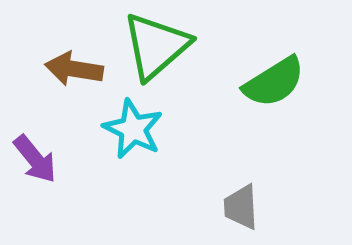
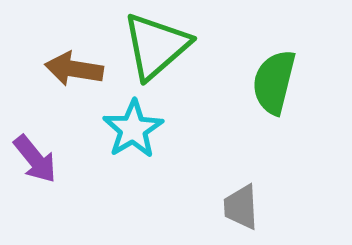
green semicircle: rotated 136 degrees clockwise
cyan star: rotated 14 degrees clockwise
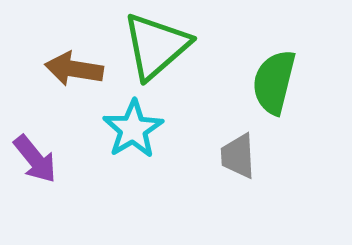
gray trapezoid: moved 3 px left, 51 px up
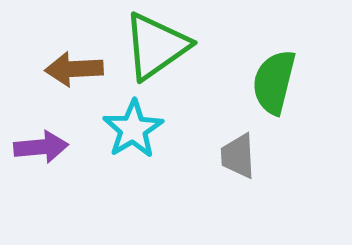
green triangle: rotated 6 degrees clockwise
brown arrow: rotated 12 degrees counterclockwise
purple arrow: moved 6 px right, 12 px up; rotated 56 degrees counterclockwise
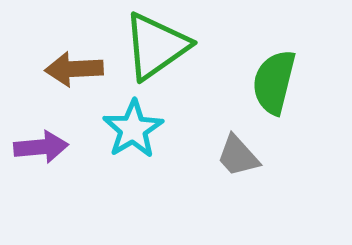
gray trapezoid: rotated 39 degrees counterclockwise
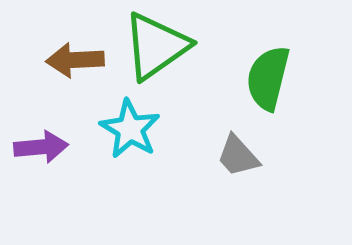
brown arrow: moved 1 px right, 9 px up
green semicircle: moved 6 px left, 4 px up
cyan star: moved 3 px left; rotated 10 degrees counterclockwise
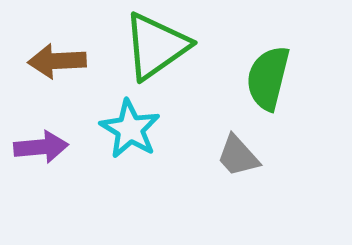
brown arrow: moved 18 px left, 1 px down
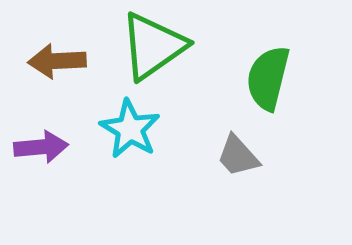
green triangle: moved 3 px left
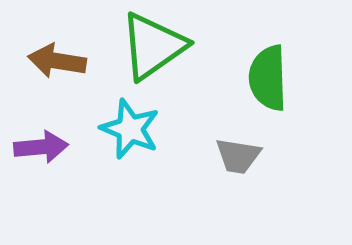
brown arrow: rotated 12 degrees clockwise
green semicircle: rotated 16 degrees counterclockwise
cyan star: rotated 8 degrees counterclockwise
gray trapezoid: rotated 39 degrees counterclockwise
